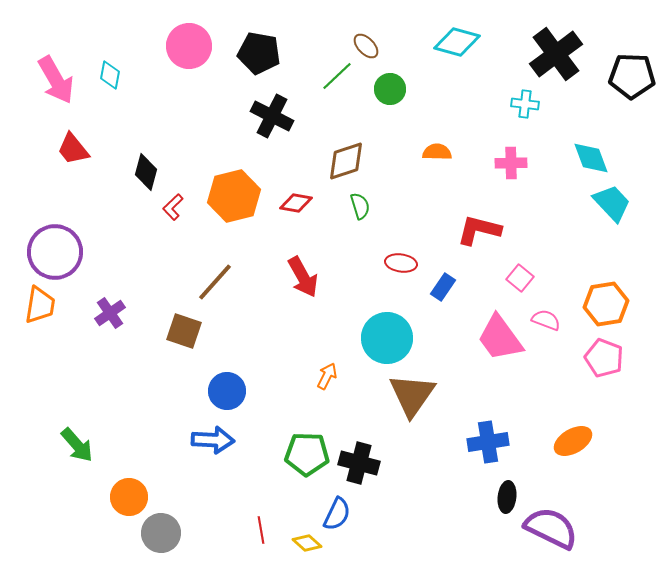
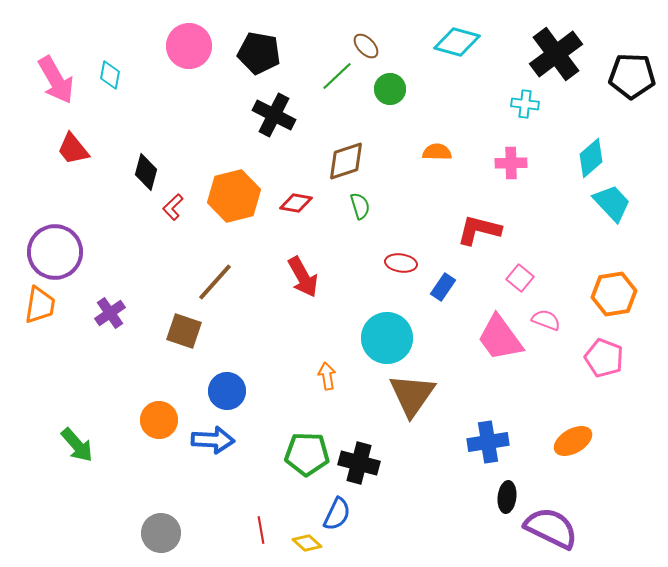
black cross at (272, 116): moved 2 px right, 1 px up
cyan diamond at (591, 158): rotated 69 degrees clockwise
orange hexagon at (606, 304): moved 8 px right, 10 px up
orange arrow at (327, 376): rotated 36 degrees counterclockwise
orange circle at (129, 497): moved 30 px right, 77 px up
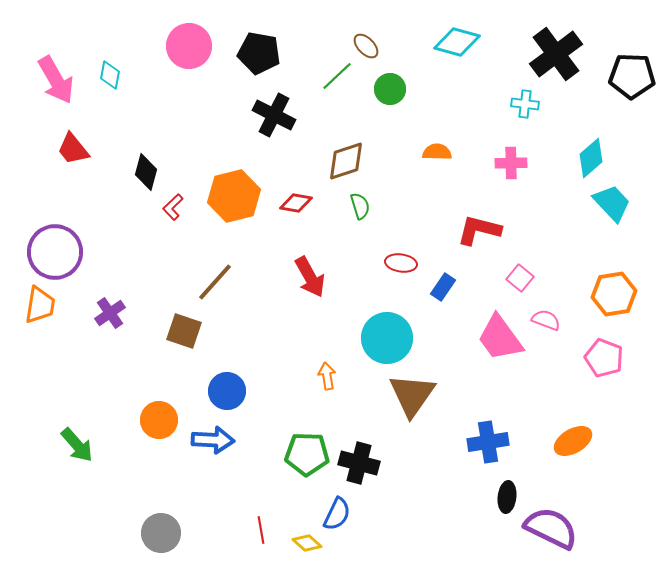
red arrow at (303, 277): moved 7 px right
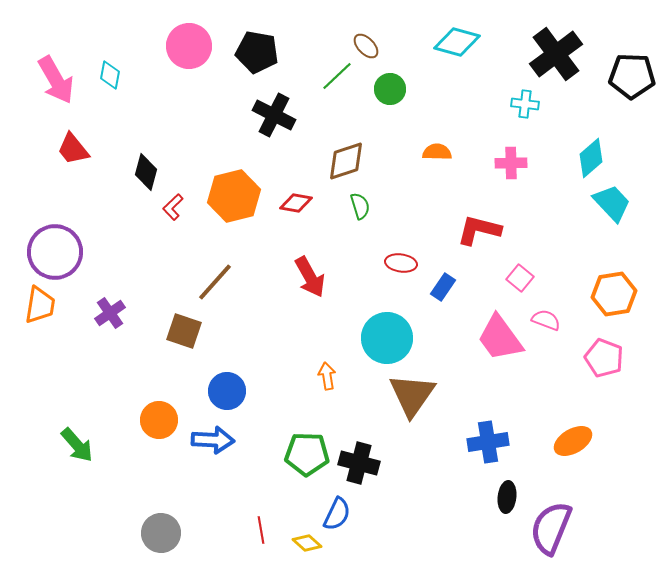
black pentagon at (259, 53): moved 2 px left, 1 px up
purple semicircle at (551, 528): rotated 94 degrees counterclockwise
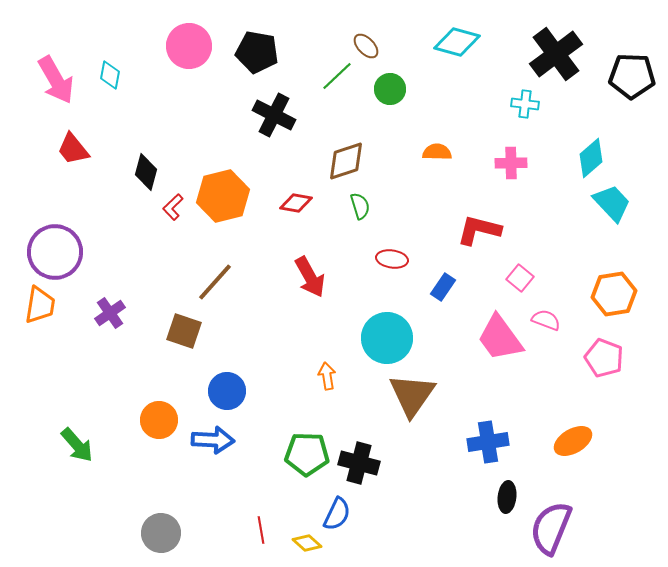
orange hexagon at (234, 196): moved 11 px left
red ellipse at (401, 263): moved 9 px left, 4 px up
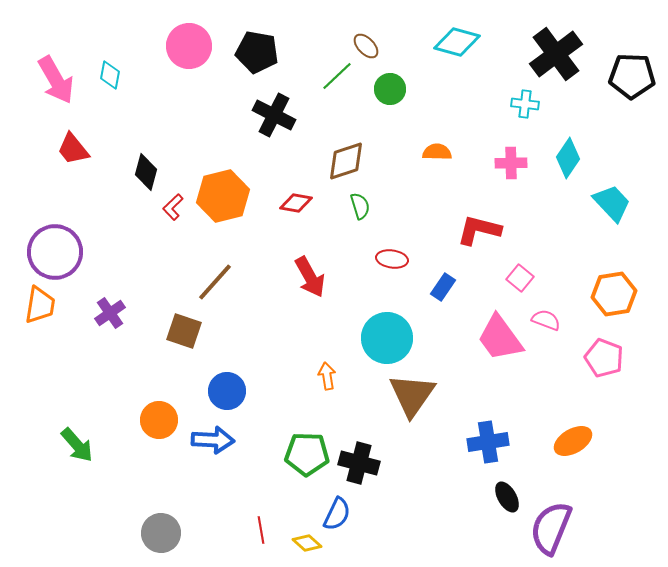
cyan diamond at (591, 158): moved 23 px left; rotated 15 degrees counterclockwise
black ellipse at (507, 497): rotated 36 degrees counterclockwise
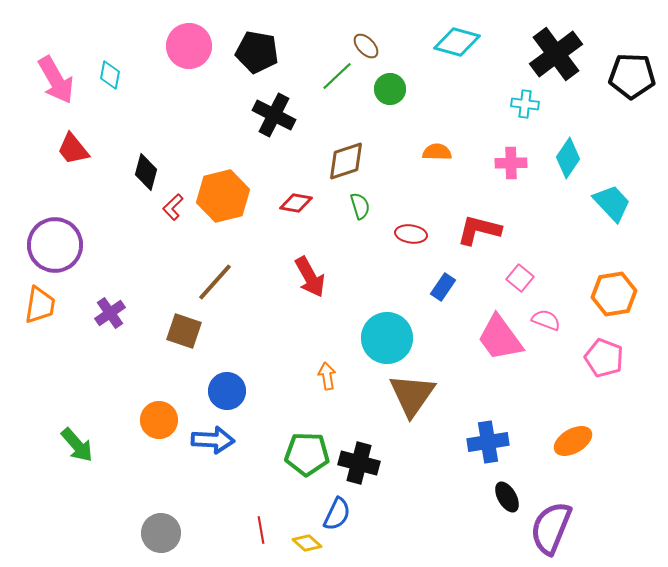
purple circle at (55, 252): moved 7 px up
red ellipse at (392, 259): moved 19 px right, 25 px up
